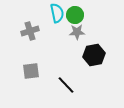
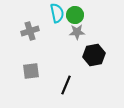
black line: rotated 66 degrees clockwise
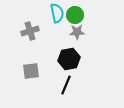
black hexagon: moved 25 px left, 4 px down
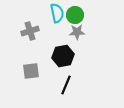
black hexagon: moved 6 px left, 3 px up
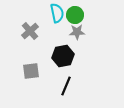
gray cross: rotated 24 degrees counterclockwise
black line: moved 1 px down
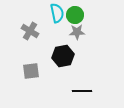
gray cross: rotated 18 degrees counterclockwise
black line: moved 16 px right, 5 px down; rotated 66 degrees clockwise
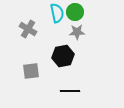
green circle: moved 3 px up
gray cross: moved 2 px left, 2 px up
black line: moved 12 px left
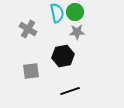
black line: rotated 18 degrees counterclockwise
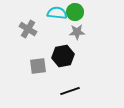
cyan semicircle: rotated 72 degrees counterclockwise
gray square: moved 7 px right, 5 px up
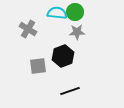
black hexagon: rotated 10 degrees counterclockwise
